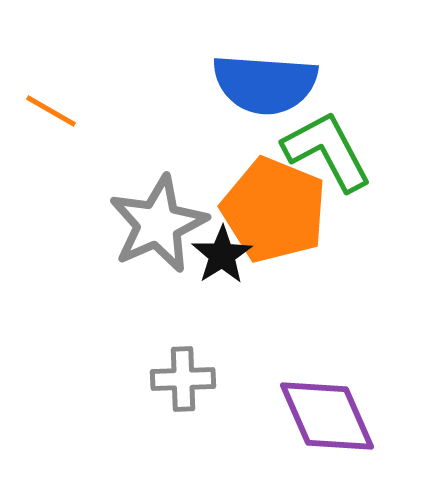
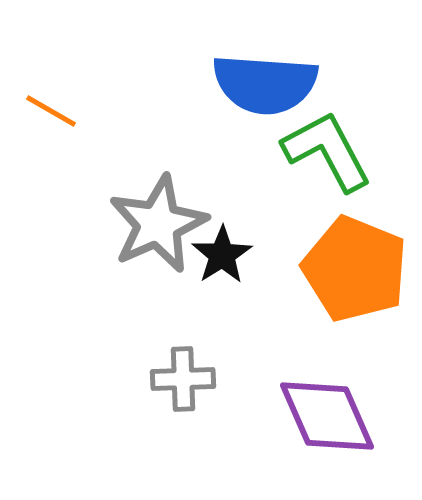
orange pentagon: moved 81 px right, 59 px down
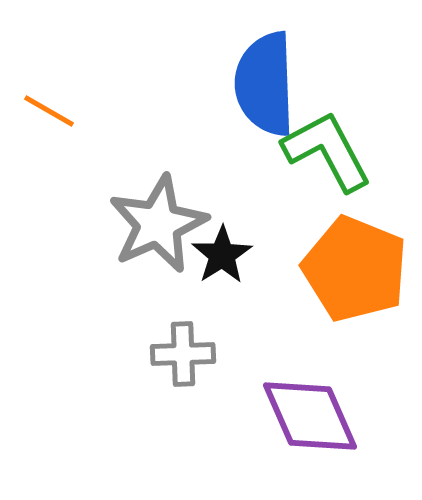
blue semicircle: rotated 84 degrees clockwise
orange line: moved 2 px left
gray cross: moved 25 px up
purple diamond: moved 17 px left
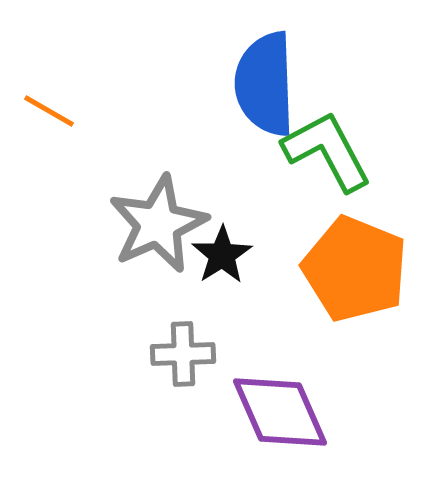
purple diamond: moved 30 px left, 4 px up
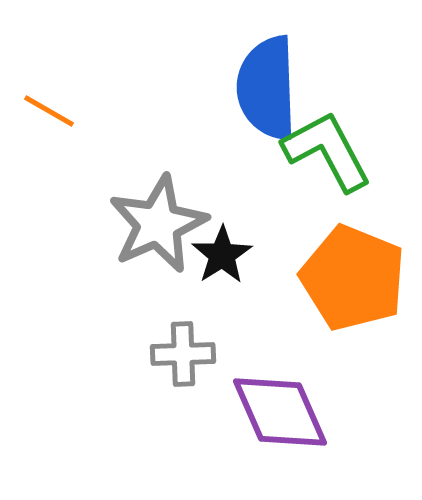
blue semicircle: moved 2 px right, 4 px down
orange pentagon: moved 2 px left, 9 px down
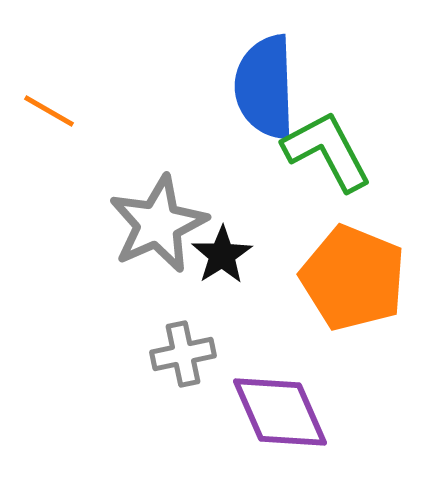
blue semicircle: moved 2 px left, 1 px up
gray cross: rotated 10 degrees counterclockwise
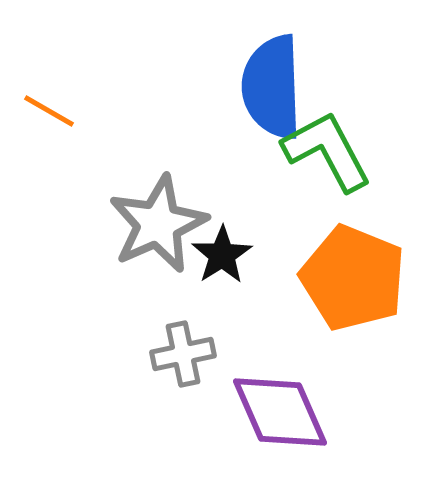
blue semicircle: moved 7 px right
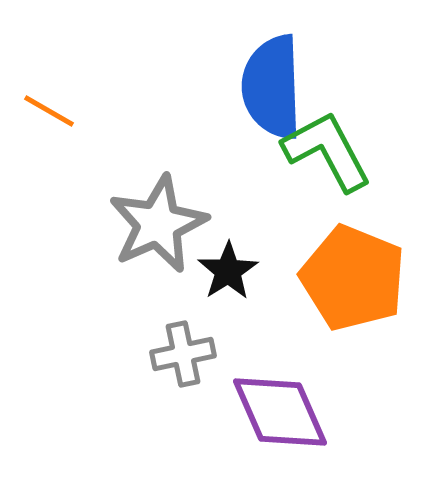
black star: moved 6 px right, 16 px down
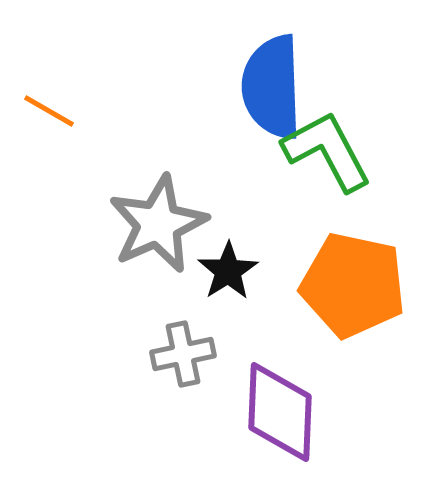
orange pentagon: moved 7 px down; rotated 10 degrees counterclockwise
purple diamond: rotated 26 degrees clockwise
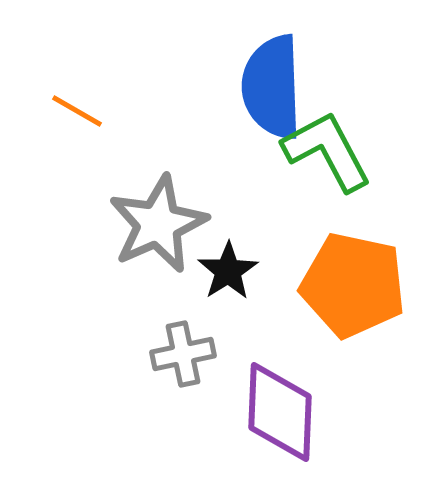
orange line: moved 28 px right
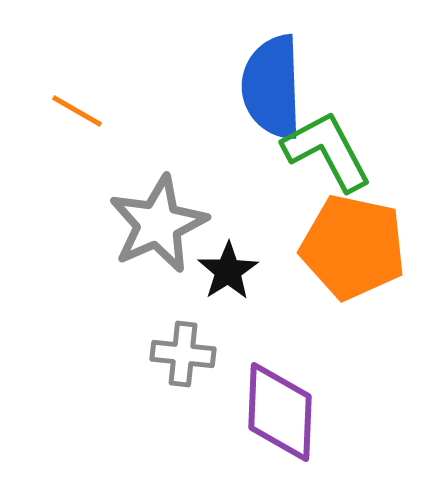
orange pentagon: moved 38 px up
gray cross: rotated 18 degrees clockwise
